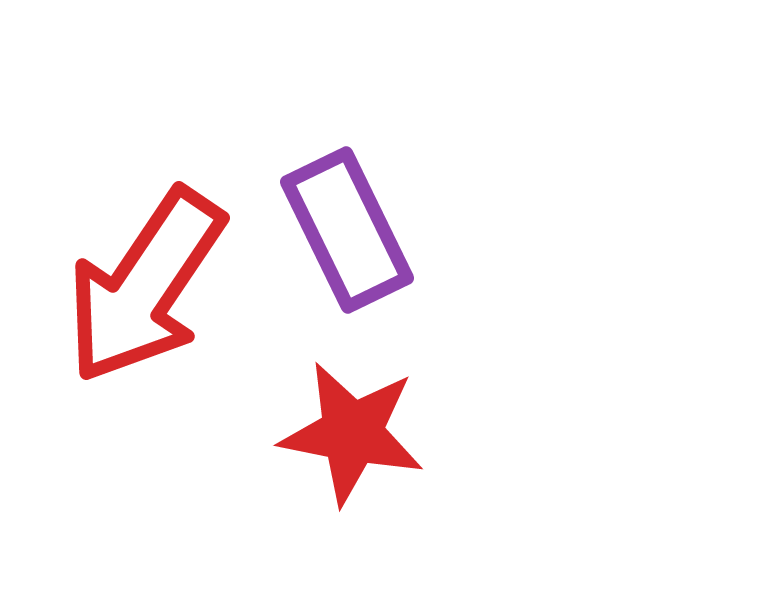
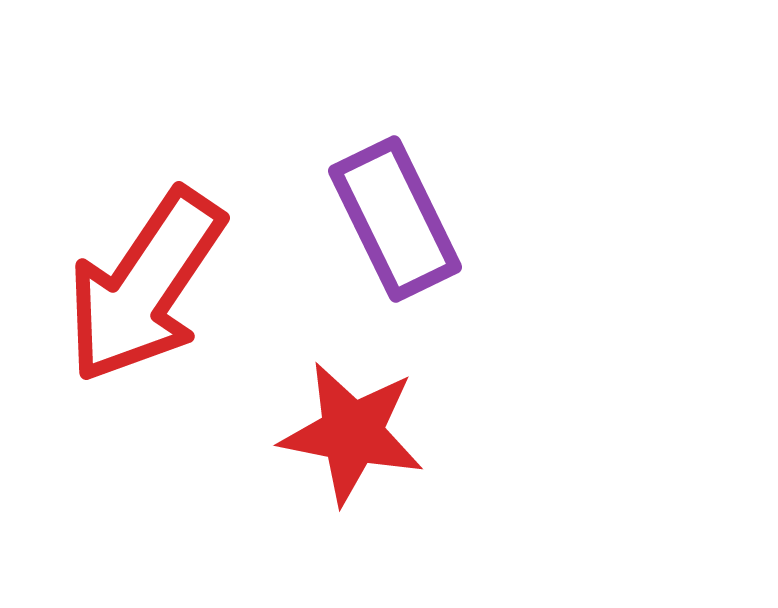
purple rectangle: moved 48 px right, 11 px up
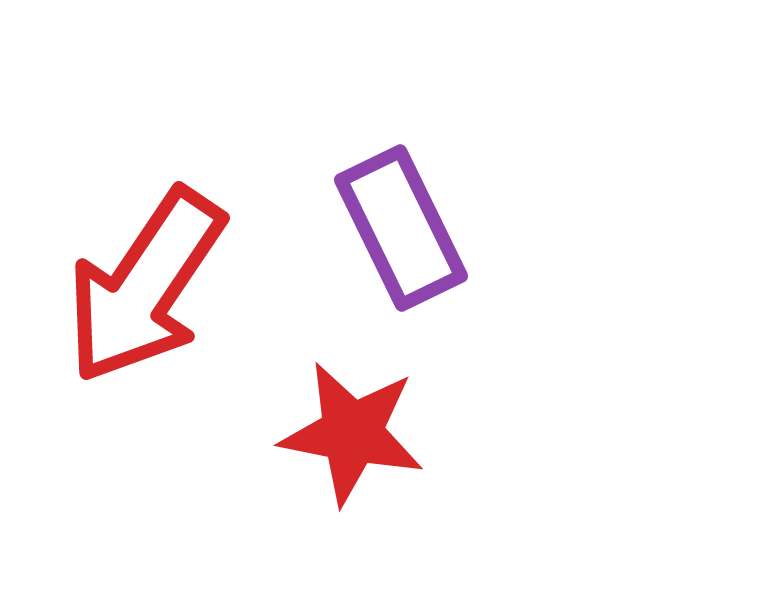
purple rectangle: moved 6 px right, 9 px down
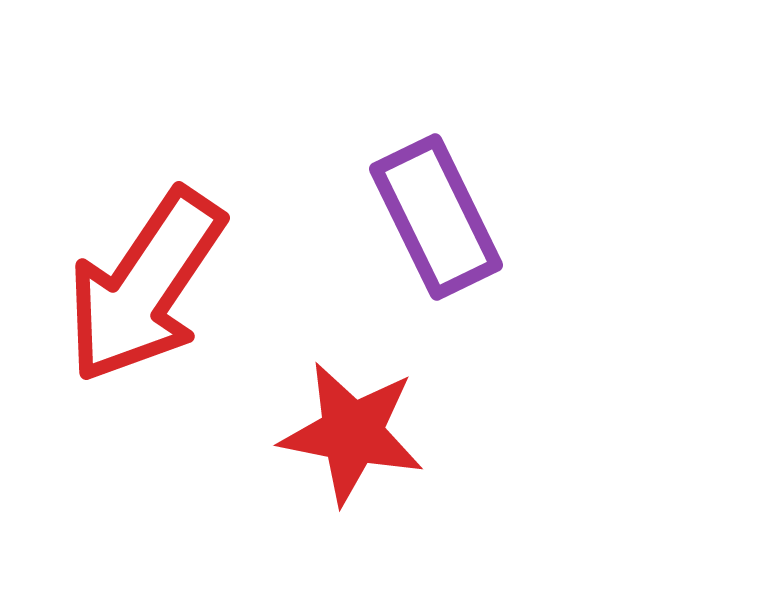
purple rectangle: moved 35 px right, 11 px up
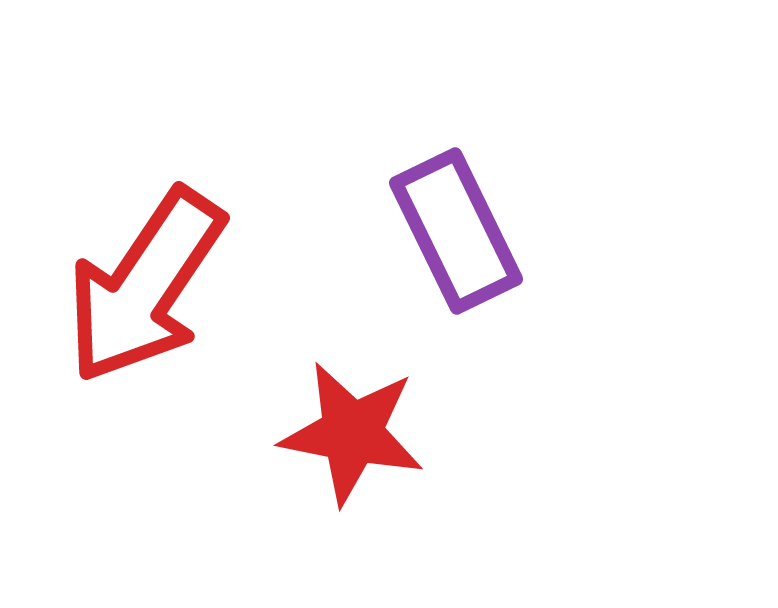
purple rectangle: moved 20 px right, 14 px down
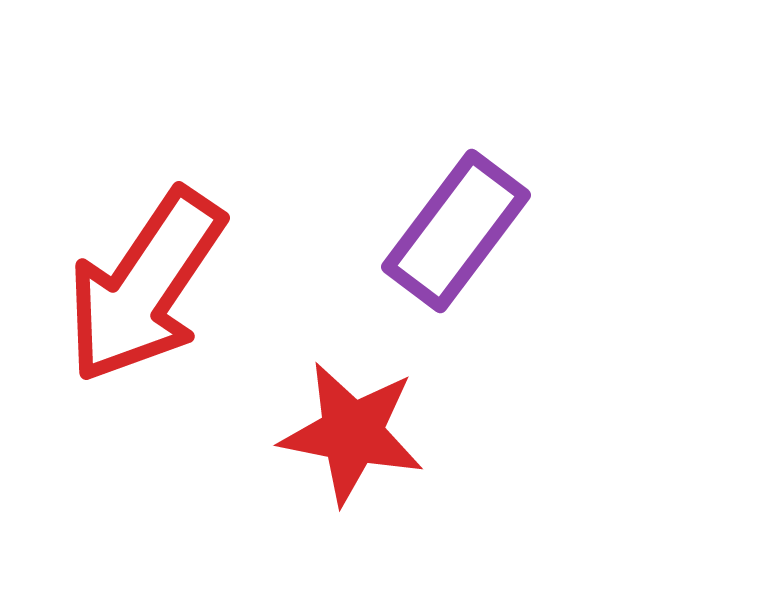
purple rectangle: rotated 63 degrees clockwise
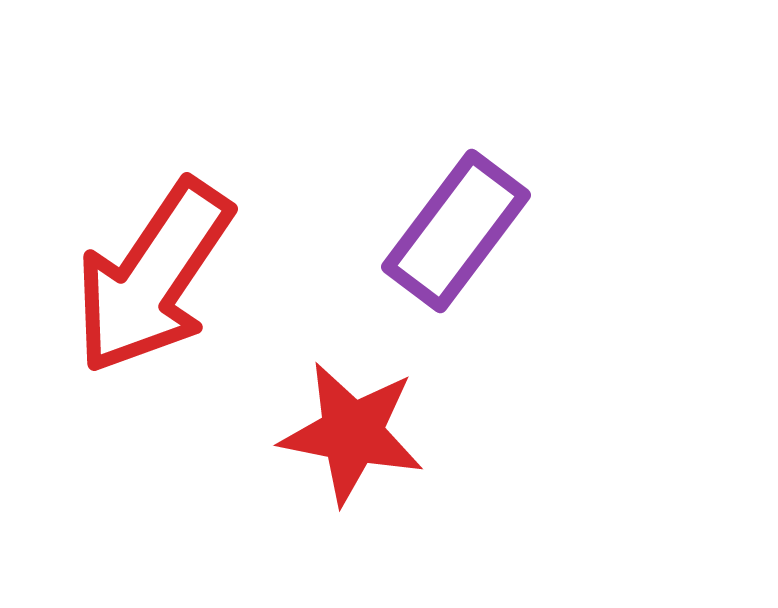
red arrow: moved 8 px right, 9 px up
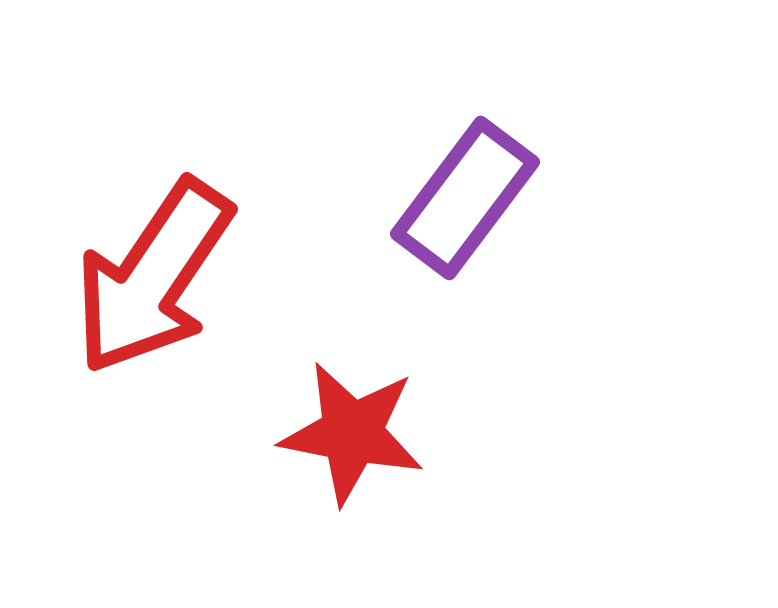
purple rectangle: moved 9 px right, 33 px up
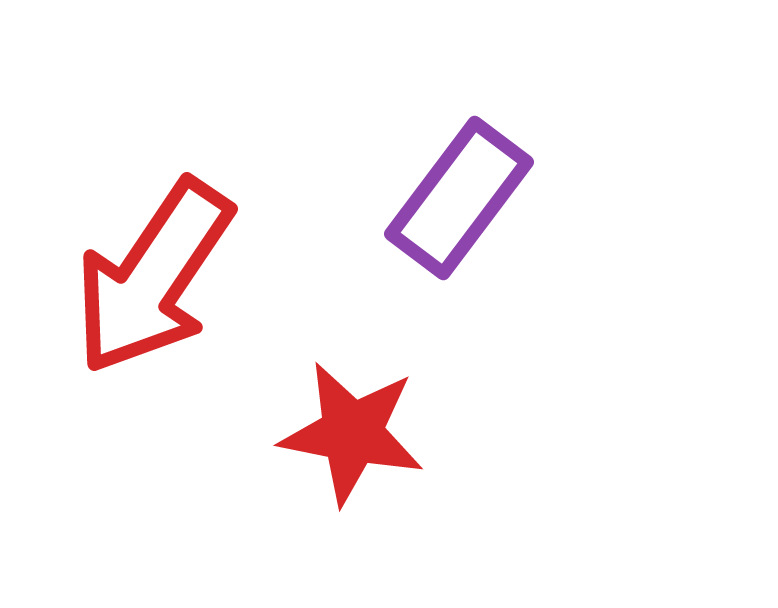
purple rectangle: moved 6 px left
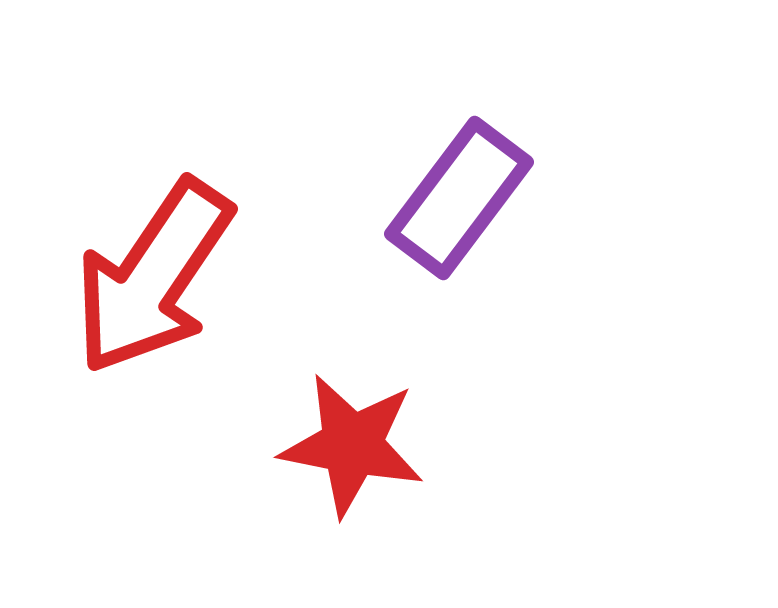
red star: moved 12 px down
